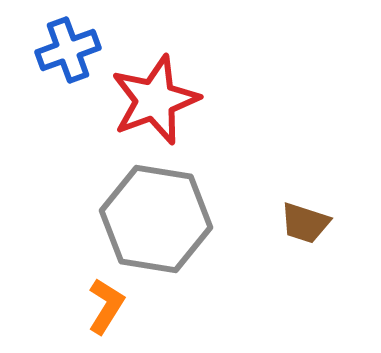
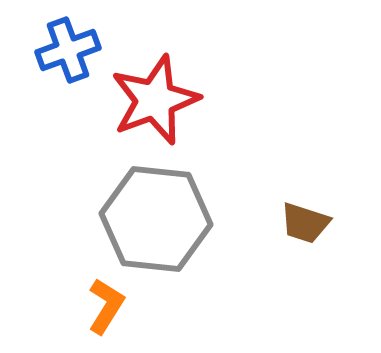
gray hexagon: rotated 3 degrees counterclockwise
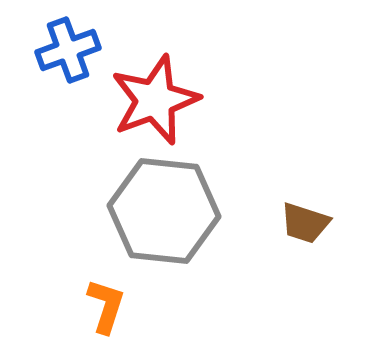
gray hexagon: moved 8 px right, 8 px up
orange L-shape: rotated 14 degrees counterclockwise
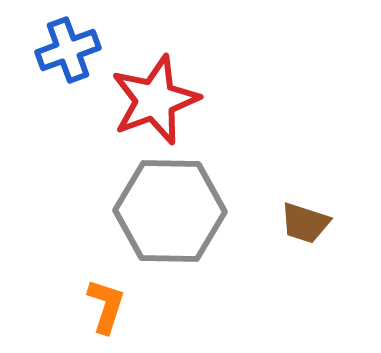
gray hexagon: moved 6 px right; rotated 5 degrees counterclockwise
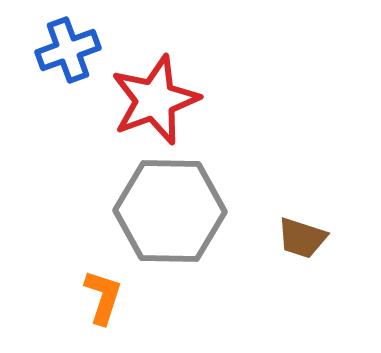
brown trapezoid: moved 3 px left, 15 px down
orange L-shape: moved 3 px left, 9 px up
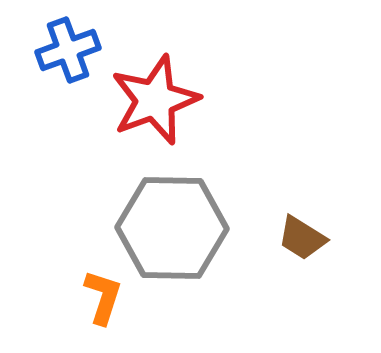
gray hexagon: moved 2 px right, 17 px down
brown trapezoid: rotated 14 degrees clockwise
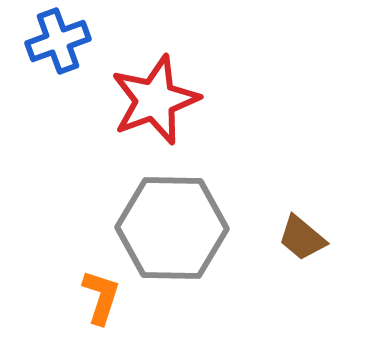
blue cross: moved 10 px left, 9 px up
brown trapezoid: rotated 8 degrees clockwise
orange L-shape: moved 2 px left
